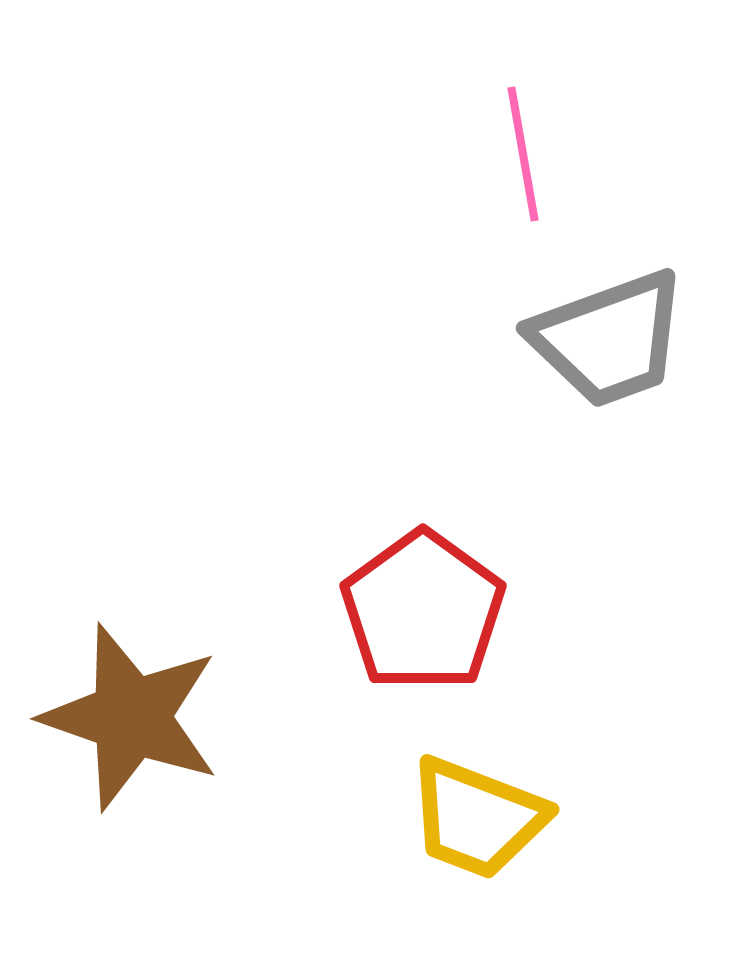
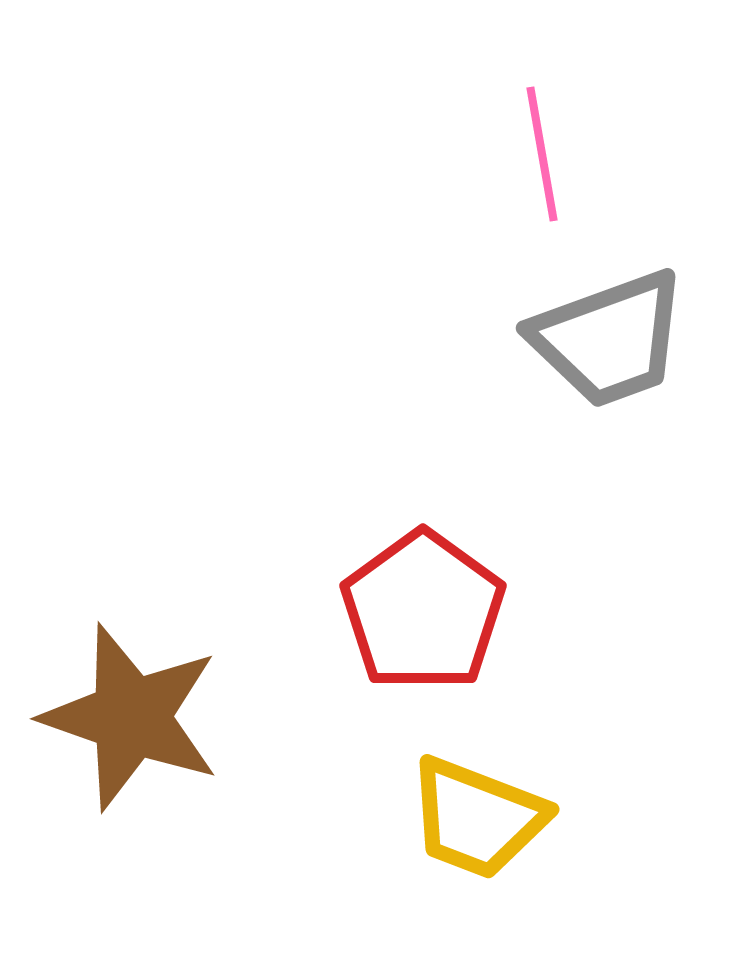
pink line: moved 19 px right
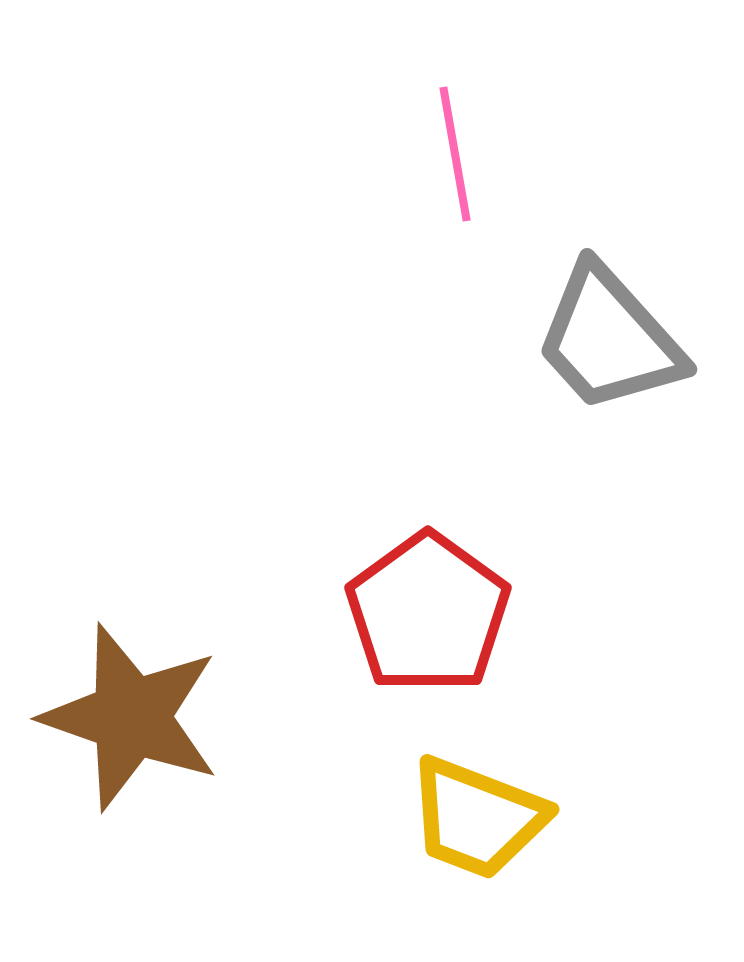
pink line: moved 87 px left
gray trapezoid: rotated 68 degrees clockwise
red pentagon: moved 5 px right, 2 px down
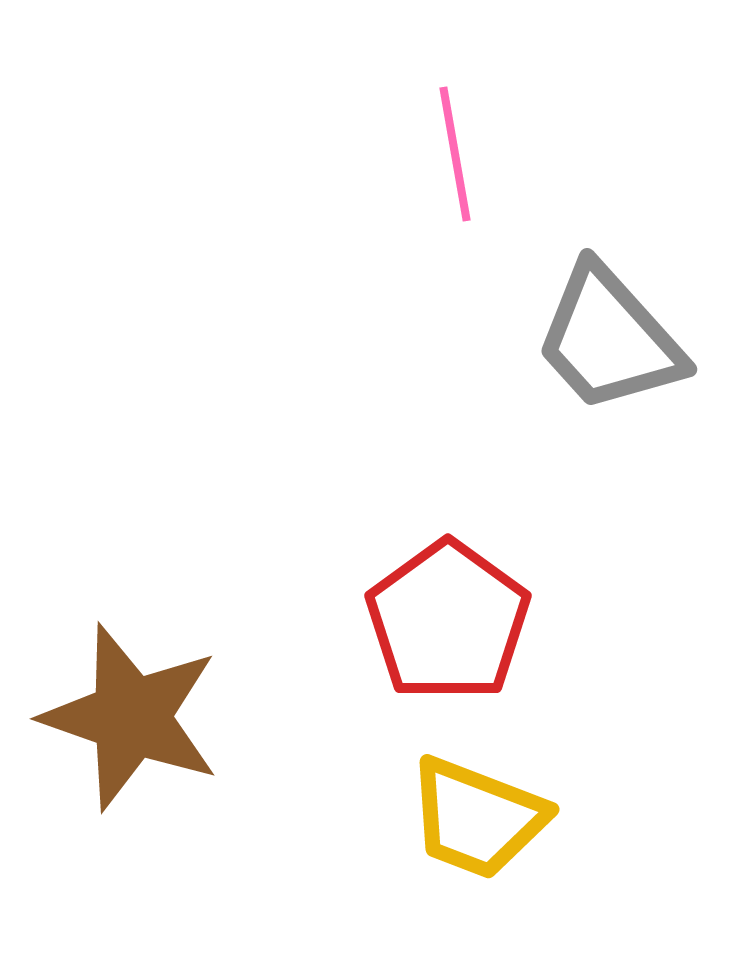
red pentagon: moved 20 px right, 8 px down
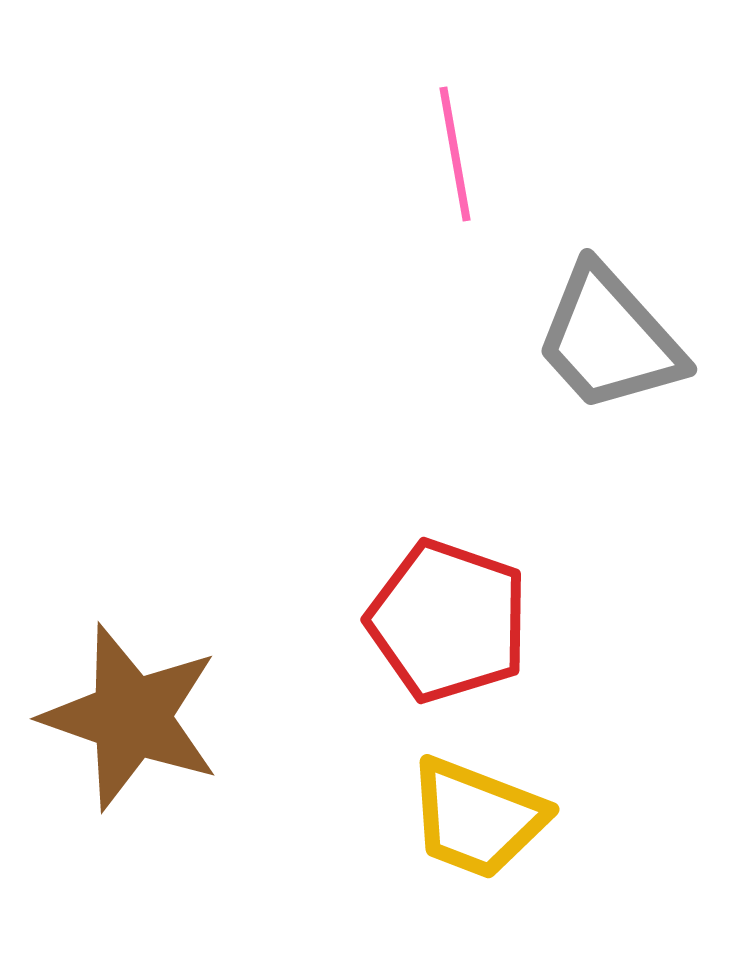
red pentagon: rotated 17 degrees counterclockwise
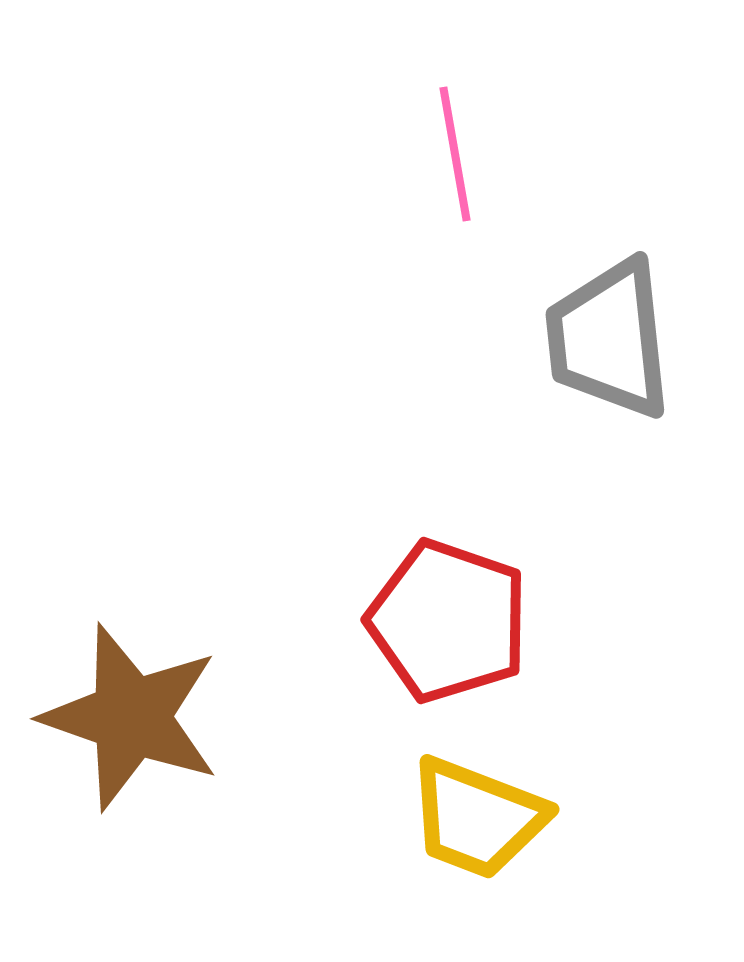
gray trapezoid: rotated 36 degrees clockwise
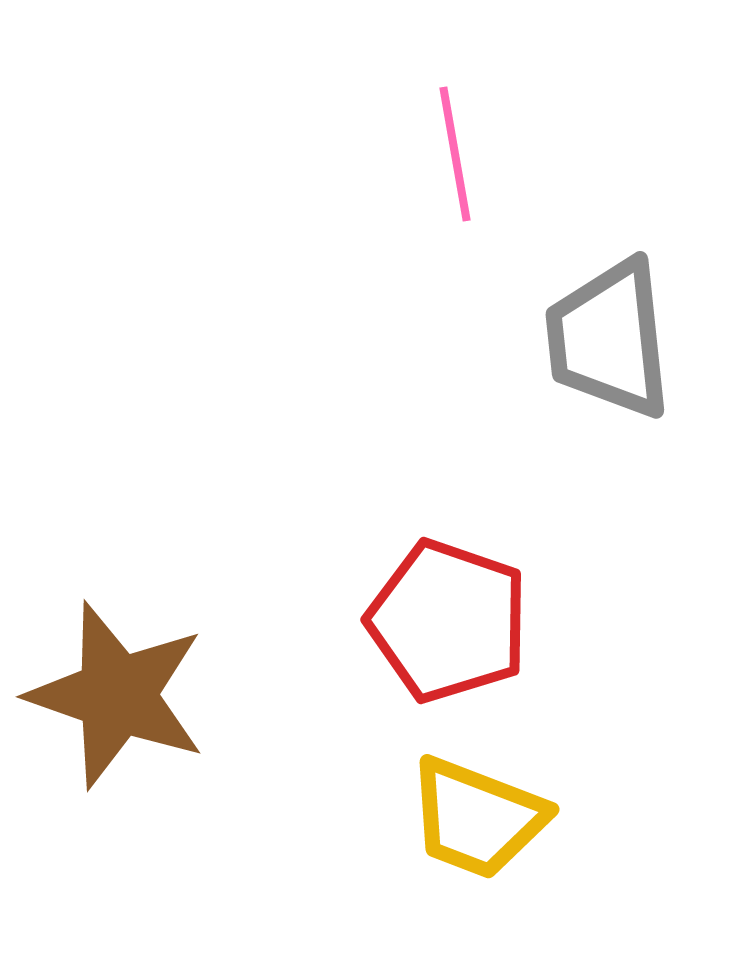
brown star: moved 14 px left, 22 px up
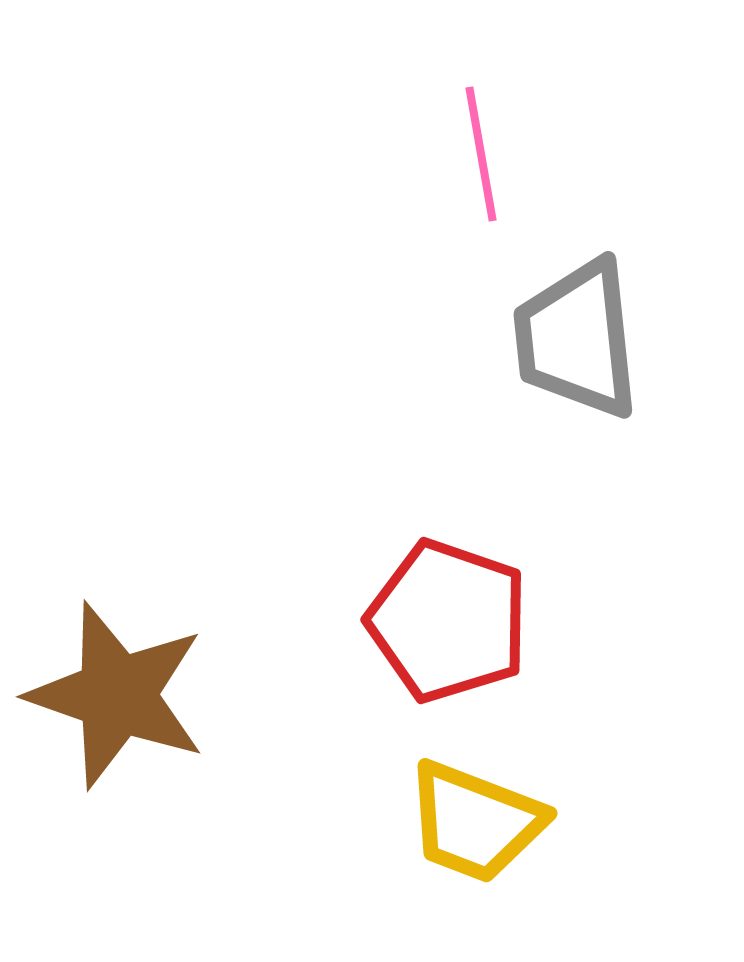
pink line: moved 26 px right
gray trapezoid: moved 32 px left
yellow trapezoid: moved 2 px left, 4 px down
